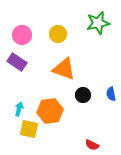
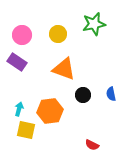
green star: moved 4 px left, 1 px down
yellow square: moved 3 px left, 1 px down
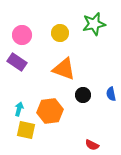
yellow circle: moved 2 px right, 1 px up
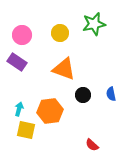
red semicircle: rotated 16 degrees clockwise
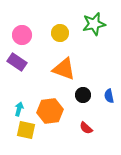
blue semicircle: moved 2 px left, 2 px down
red semicircle: moved 6 px left, 17 px up
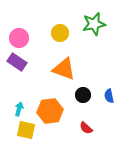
pink circle: moved 3 px left, 3 px down
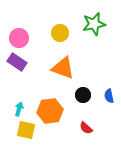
orange triangle: moved 1 px left, 1 px up
